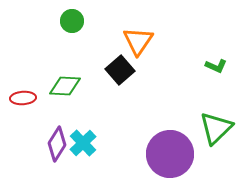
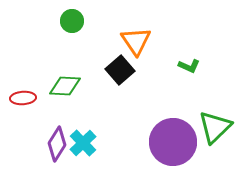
orange triangle: moved 2 px left; rotated 8 degrees counterclockwise
green L-shape: moved 27 px left
green triangle: moved 1 px left, 1 px up
purple circle: moved 3 px right, 12 px up
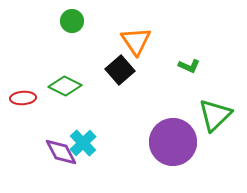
green diamond: rotated 24 degrees clockwise
green triangle: moved 12 px up
purple diamond: moved 4 px right, 8 px down; rotated 60 degrees counterclockwise
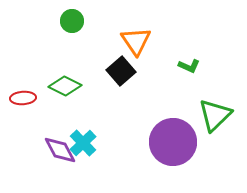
black square: moved 1 px right, 1 px down
purple diamond: moved 1 px left, 2 px up
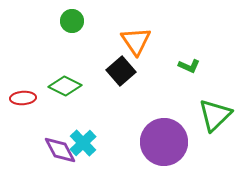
purple circle: moved 9 px left
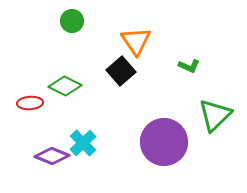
red ellipse: moved 7 px right, 5 px down
purple diamond: moved 8 px left, 6 px down; rotated 40 degrees counterclockwise
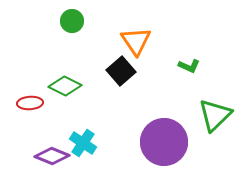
cyan cross: rotated 12 degrees counterclockwise
